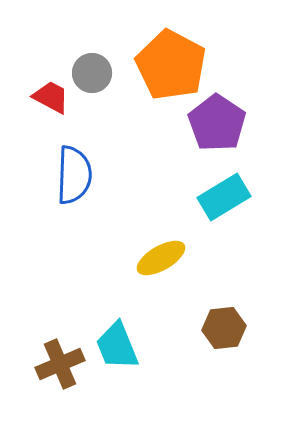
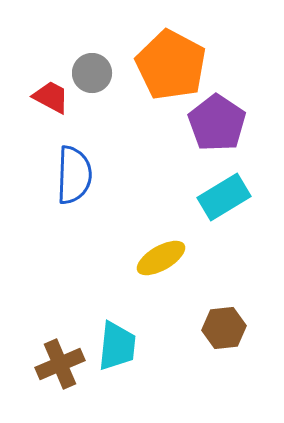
cyan trapezoid: rotated 152 degrees counterclockwise
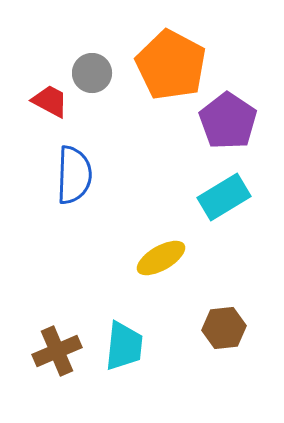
red trapezoid: moved 1 px left, 4 px down
purple pentagon: moved 11 px right, 2 px up
cyan trapezoid: moved 7 px right
brown cross: moved 3 px left, 13 px up
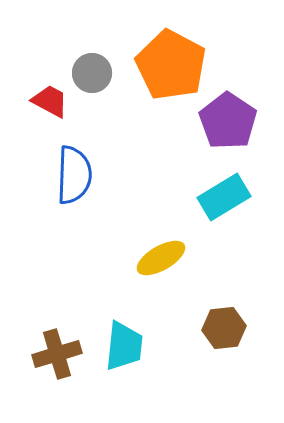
brown cross: moved 3 px down; rotated 6 degrees clockwise
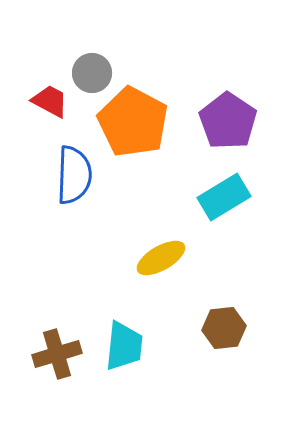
orange pentagon: moved 38 px left, 57 px down
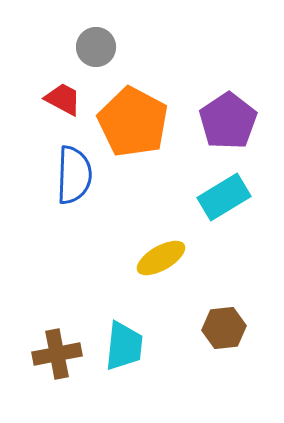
gray circle: moved 4 px right, 26 px up
red trapezoid: moved 13 px right, 2 px up
purple pentagon: rotated 4 degrees clockwise
brown cross: rotated 6 degrees clockwise
